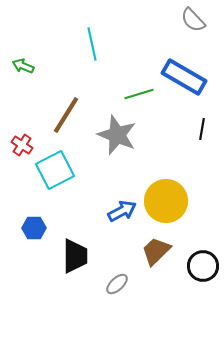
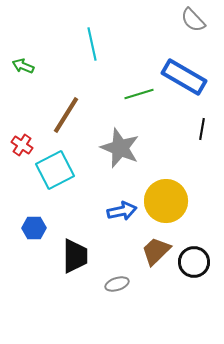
gray star: moved 3 px right, 13 px down
blue arrow: rotated 16 degrees clockwise
black circle: moved 9 px left, 4 px up
gray ellipse: rotated 25 degrees clockwise
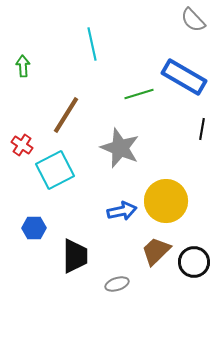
green arrow: rotated 65 degrees clockwise
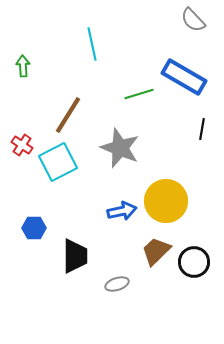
brown line: moved 2 px right
cyan square: moved 3 px right, 8 px up
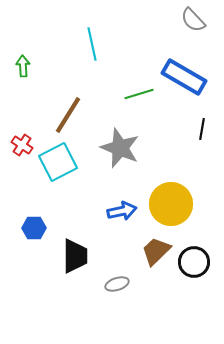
yellow circle: moved 5 px right, 3 px down
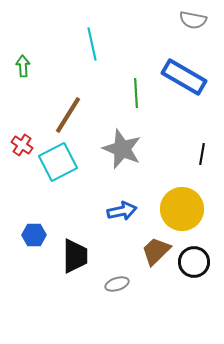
gray semicircle: rotated 36 degrees counterclockwise
green line: moved 3 px left, 1 px up; rotated 76 degrees counterclockwise
black line: moved 25 px down
gray star: moved 2 px right, 1 px down
yellow circle: moved 11 px right, 5 px down
blue hexagon: moved 7 px down
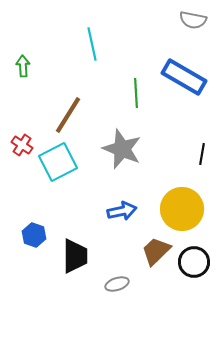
blue hexagon: rotated 20 degrees clockwise
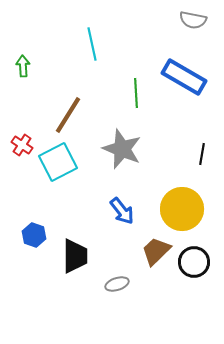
blue arrow: rotated 64 degrees clockwise
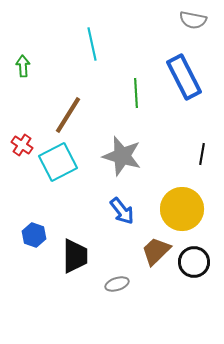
blue rectangle: rotated 33 degrees clockwise
gray star: moved 7 px down; rotated 6 degrees counterclockwise
